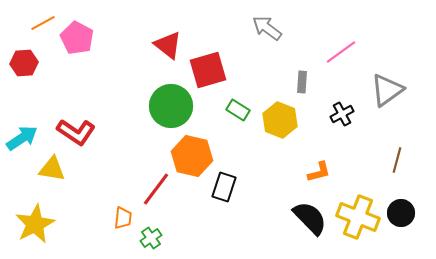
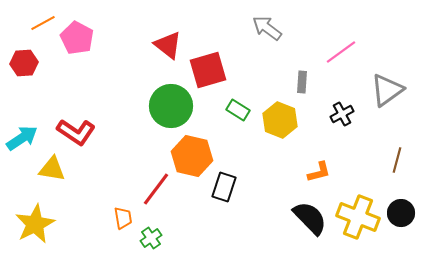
orange trapezoid: rotated 15 degrees counterclockwise
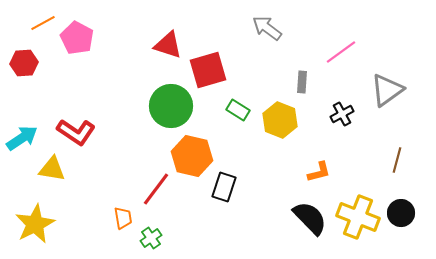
red triangle: rotated 20 degrees counterclockwise
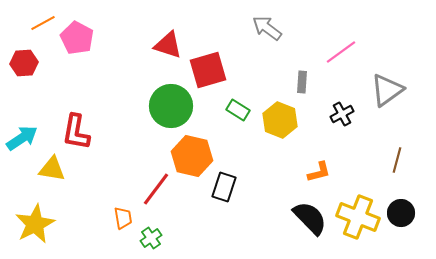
red L-shape: rotated 66 degrees clockwise
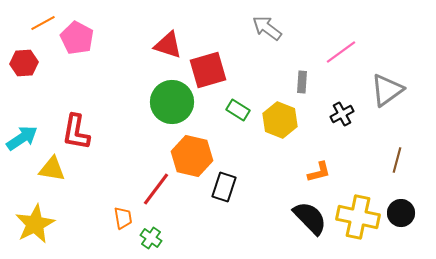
green circle: moved 1 px right, 4 px up
yellow cross: rotated 9 degrees counterclockwise
green cross: rotated 20 degrees counterclockwise
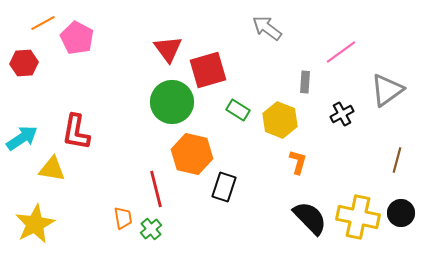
red triangle: moved 4 px down; rotated 36 degrees clockwise
gray rectangle: moved 3 px right
orange hexagon: moved 2 px up
orange L-shape: moved 21 px left, 10 px up; rotated 60 degrees counterclockwise
red line: rotated 51 degrees counterclockwise
green cross: moved 9 px up; rotated 15 degrees clockwise
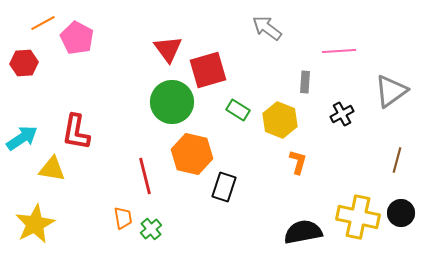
pink line: moved 2 px left, 1 px up; rotated 32 degrees clockwise
gray triangle: moved 4 px right, 1 px down
red line: moved 11 px left, 13 px up
black semicircle: moved 7 px left, 14 px down; rotated 57 degrees counterclockwise
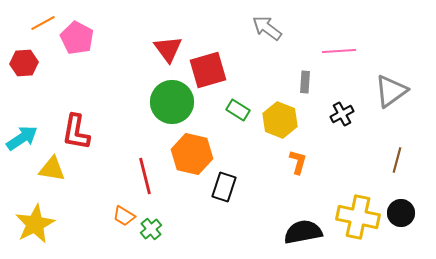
orange trapezoid: moved 1 px right, 2 px up; rotated 130 degrees clockwise
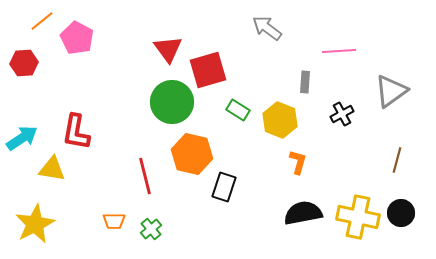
orange line: moved 1 px left, 2 px up; rotated 10 degrees counterclockwise
orange trapezoid: moved 10 px left, 5 px down; rotated 30 degrees counterclockwise
black semicircle: moved 19 px up
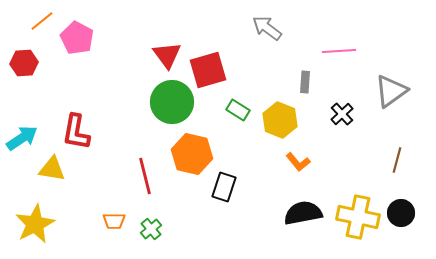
red triangle: moved 1 px left, 6 px down
black cross: rotated 15 degrees counterclockwise
orange L-shape: rotated 125 degrees clockwise
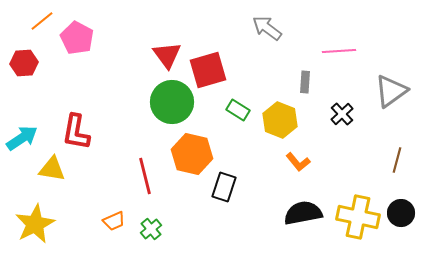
orange trapezoid: rotated 25 degrees counterclockwise
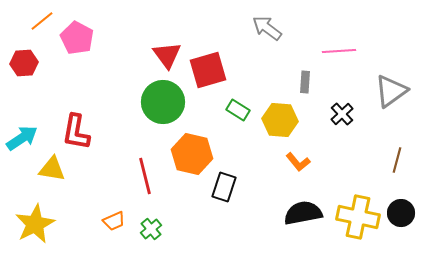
green circle: moved 9 px left
yellow hexagon: rotated 16 degrees counterclockwise
